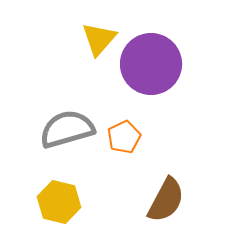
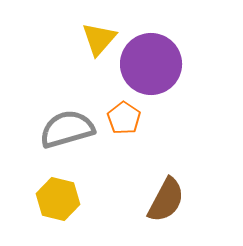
orange pentagon: moved 19 px up; rotated 12 degrees counterclockwise
yellow hexagon: moved 1 px left, 3 px up
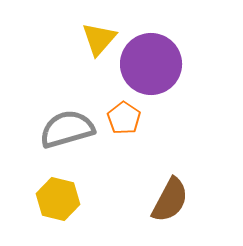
brown semicircle: moved 4 px right
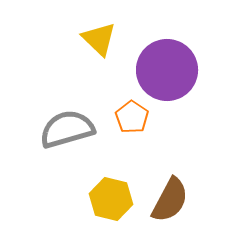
yellow triangle: rotated 27 degrees counterclockwise
purple circle: moved 16 px right, 6 px down
orange pentagon: moved 8 px right, 1 px up
yellow hexagon: moved 53 px right
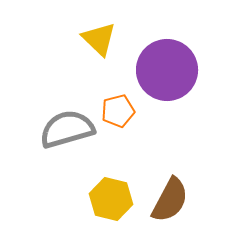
orange pentagon: moved 14 px left, 6 px up; rotated 24 degrees clockwise
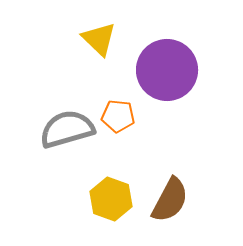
orange pentagon: moved 5 px down; rotated 20 degrees clockwise
yellow hexagon: rotated 6 degrees clockwise
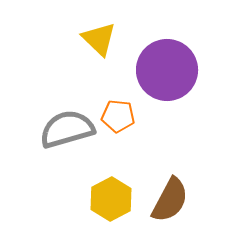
yellow hexagon: rotated 12 degrees clockwise
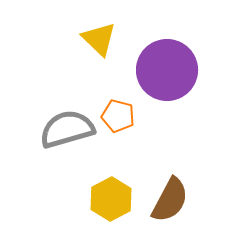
orange pentagon: rotated 8 degrees clockwise
